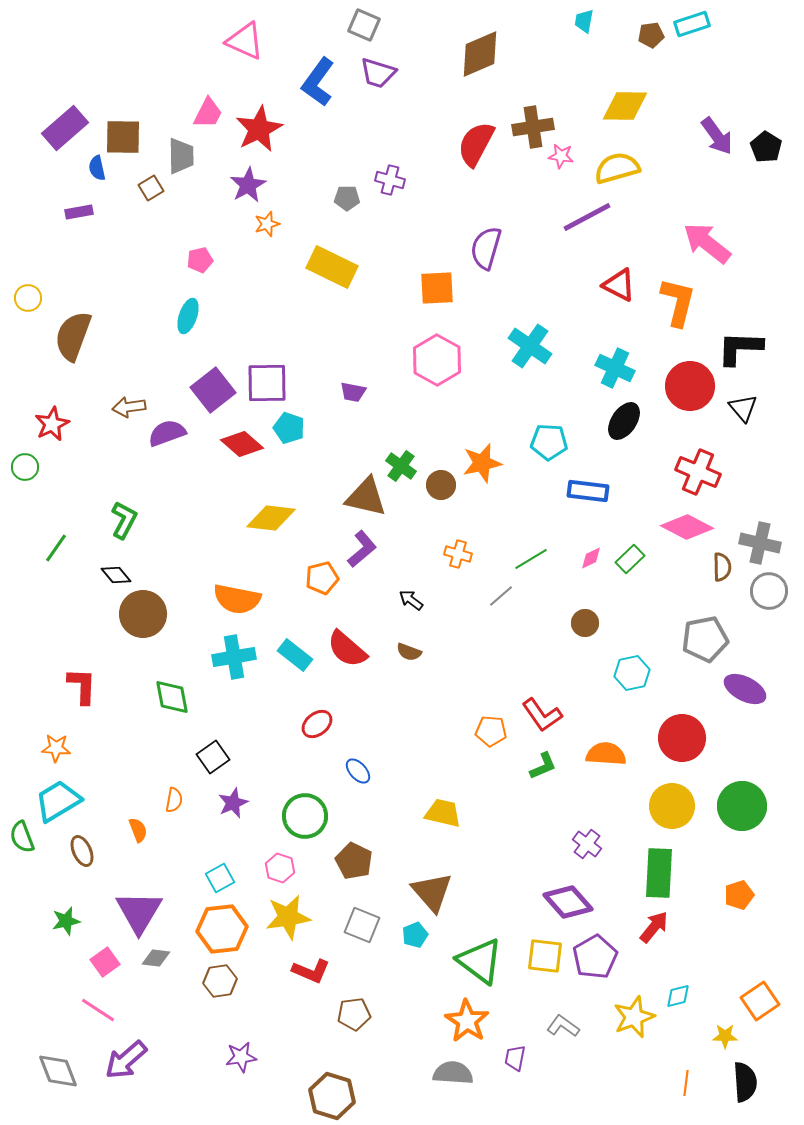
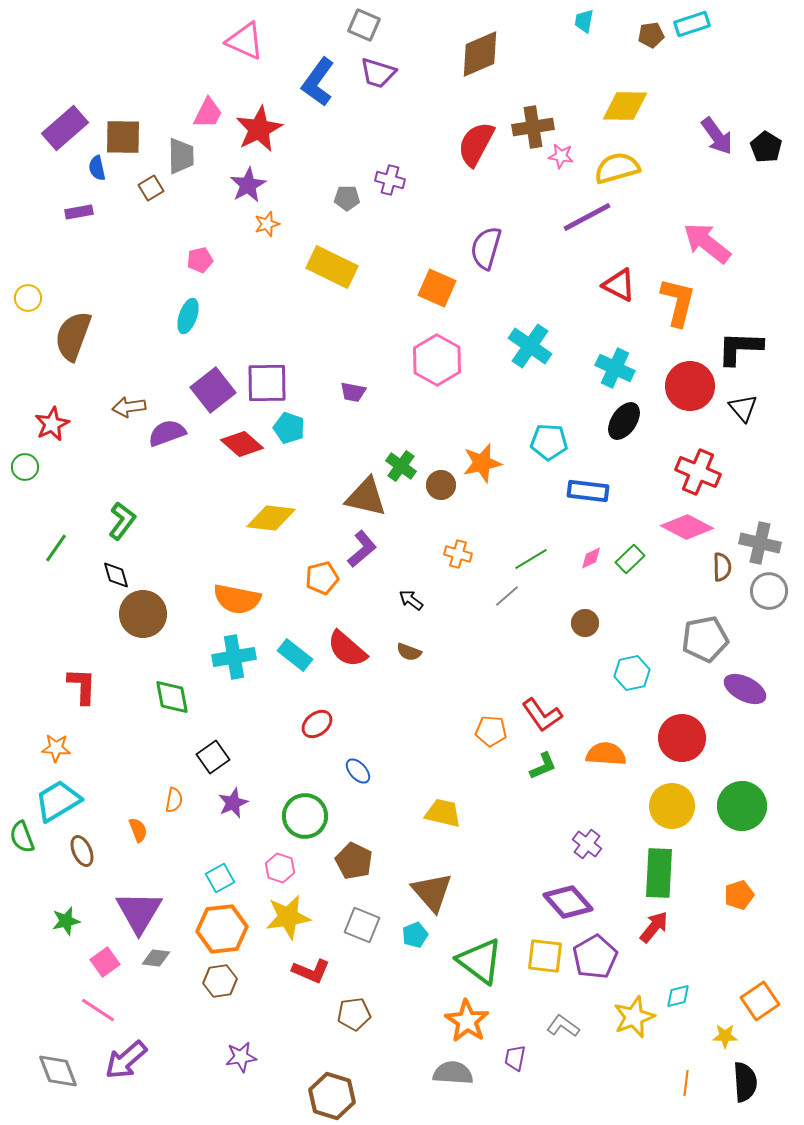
orange square at (437, 288): rotated 27 degrees clockwise
green L-shape at (124, 520): moved 2 px left, 1 px down; rotated 9 degrees clockwise
black diamond at (116, 575): rotated 24 degrees clockwise
gray line at (501, 596): moved 6 px right
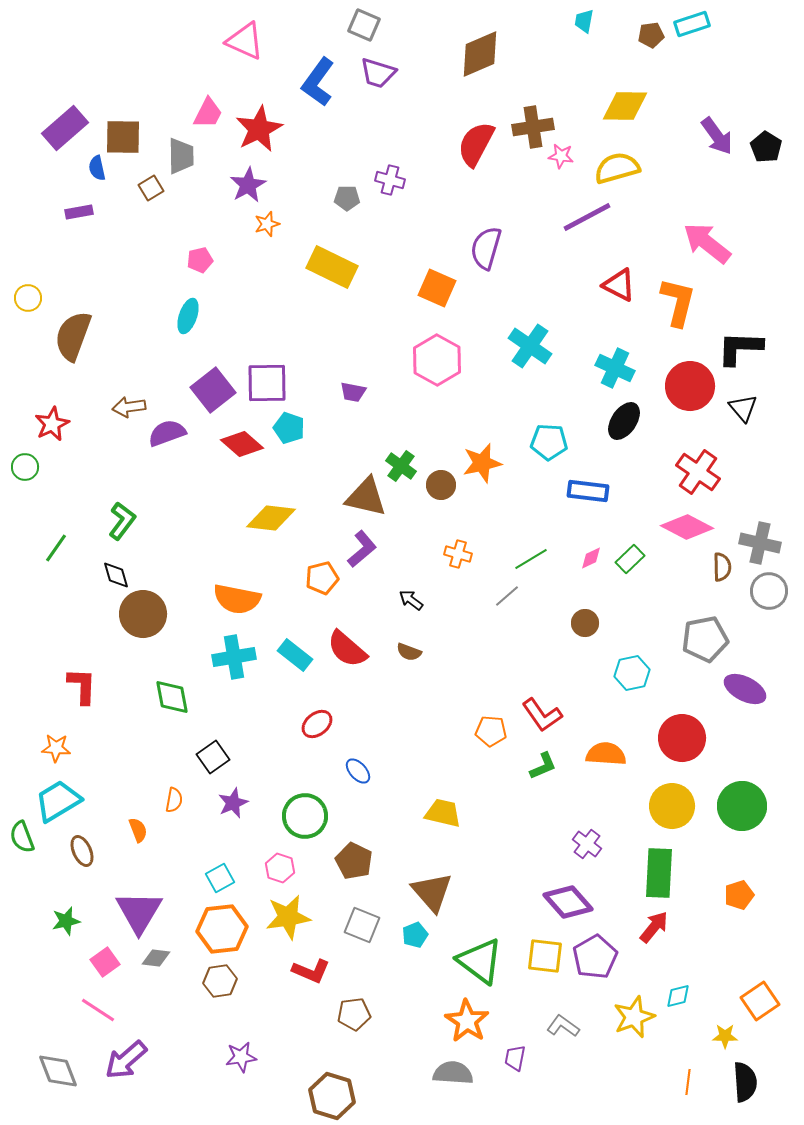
red cross at (698, 472): rotated 12 degrees clockwise
orange line at (686, 1083): moved 2 px right, 1 px up
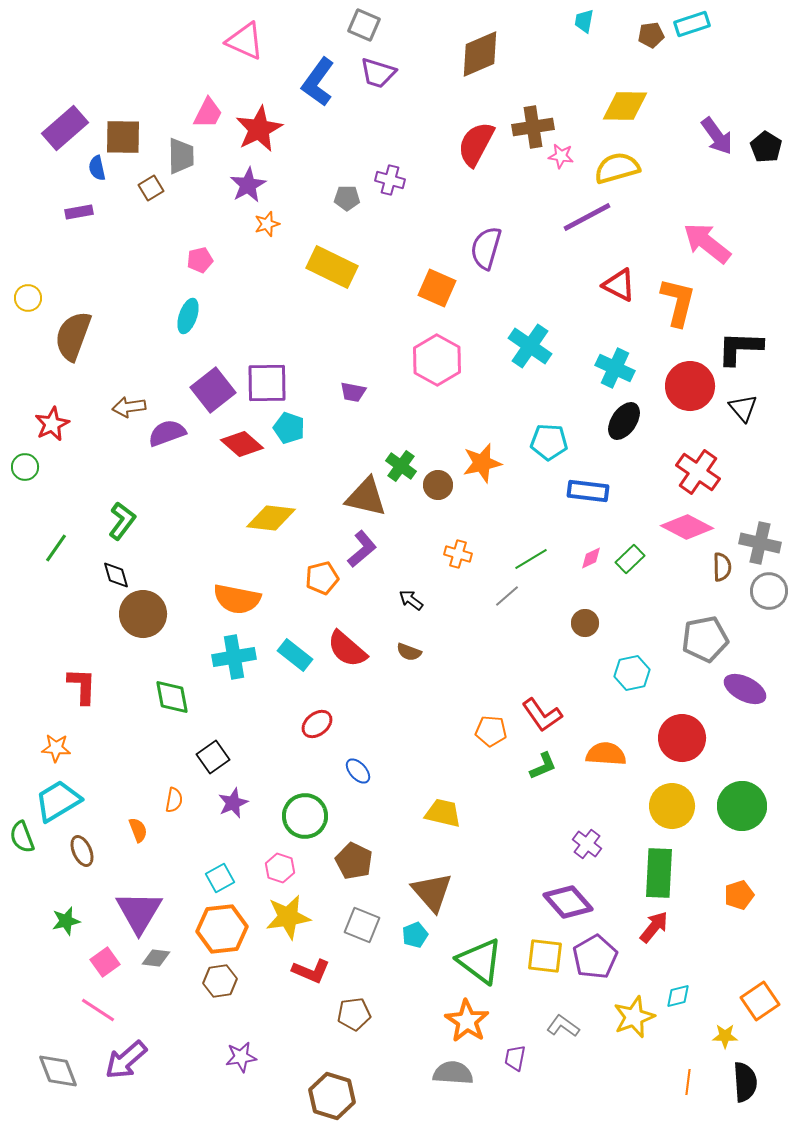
brown circle at (441, 485): moved 3 px left
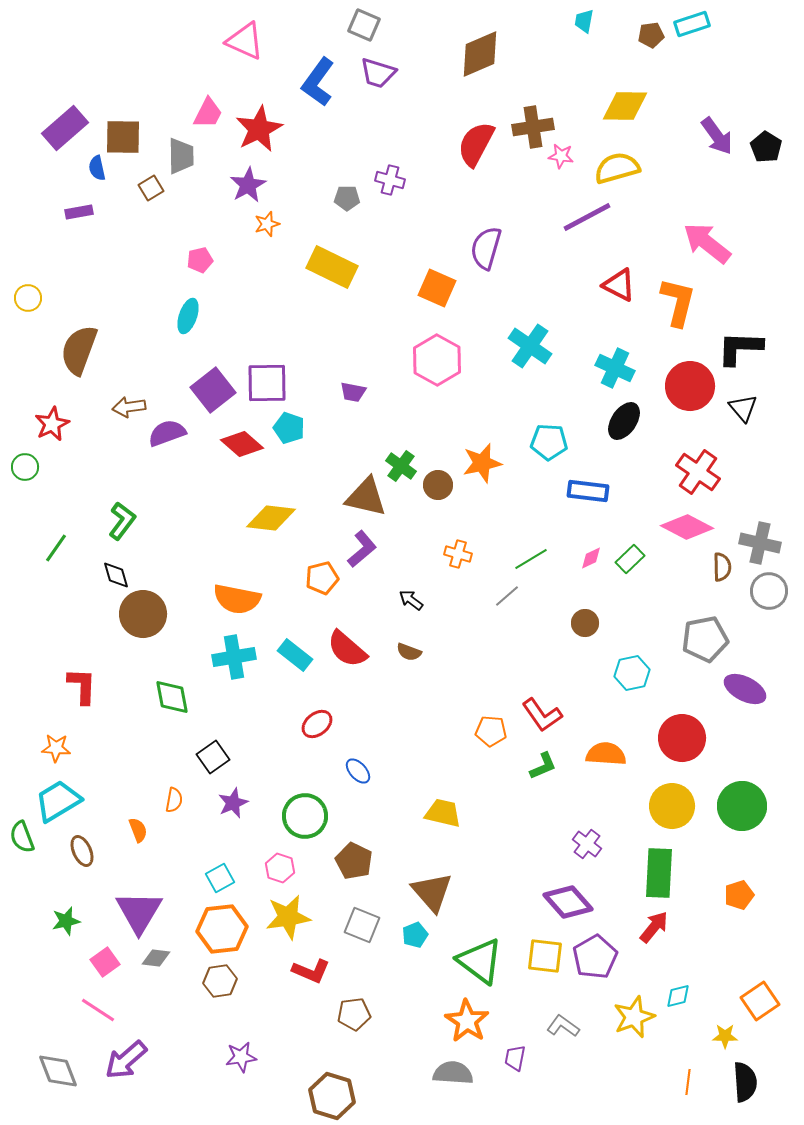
brown semicircle at (73, 336): moved 6 px right, 14 px down
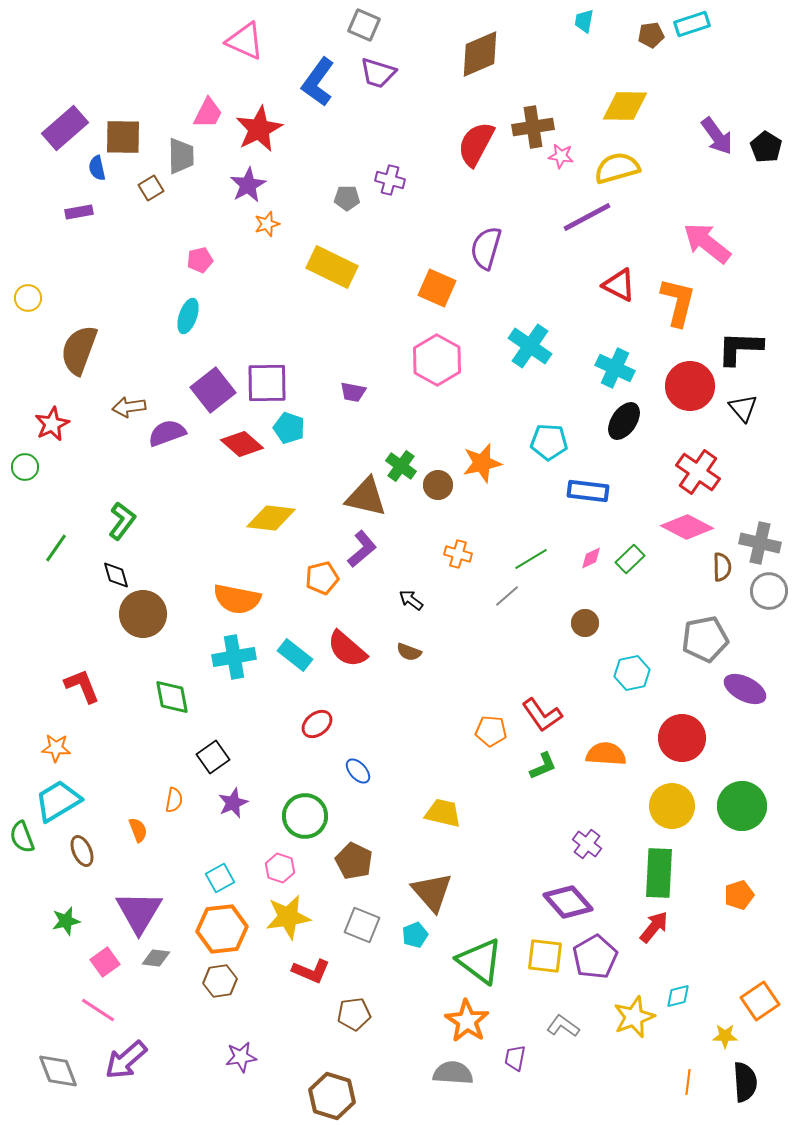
red L-shape at (82, 686): rotated 24 degrees counterclockwise
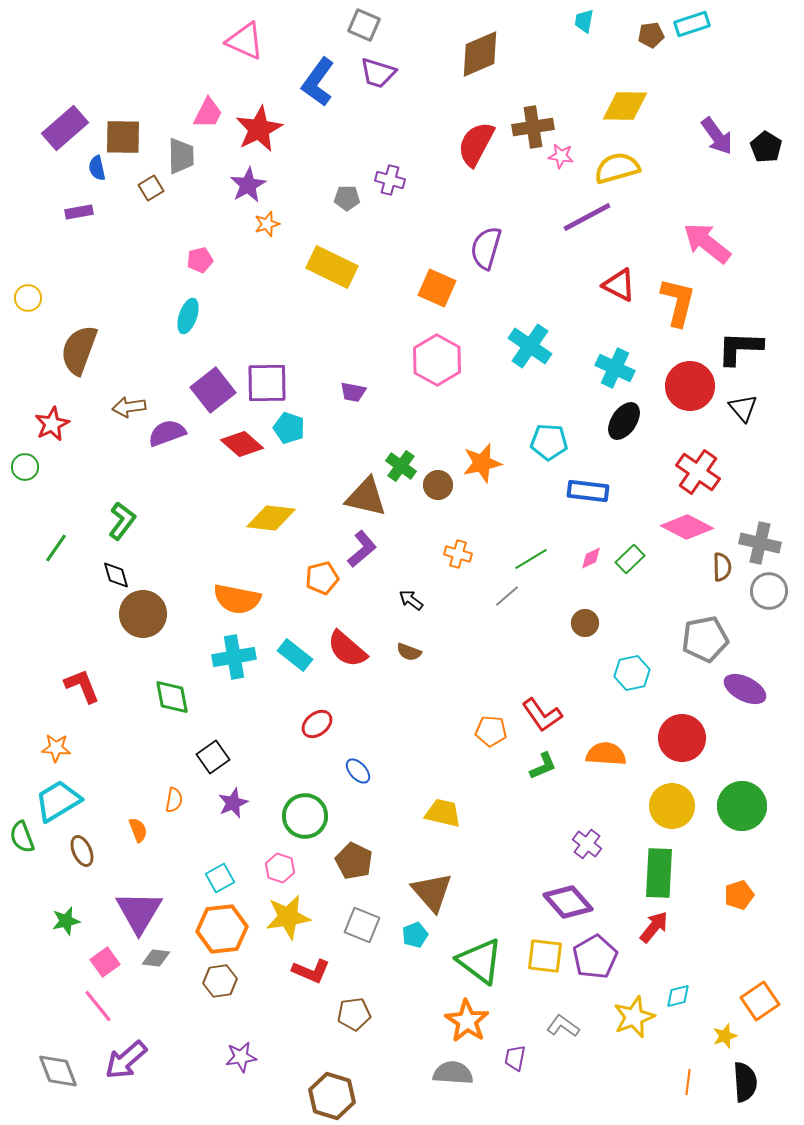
pink line at (98, 1010): moved 4 px up; rotated 18 degrees clockwise
yellow star at (725, 1036): rotated 20 degrees counterclockwise
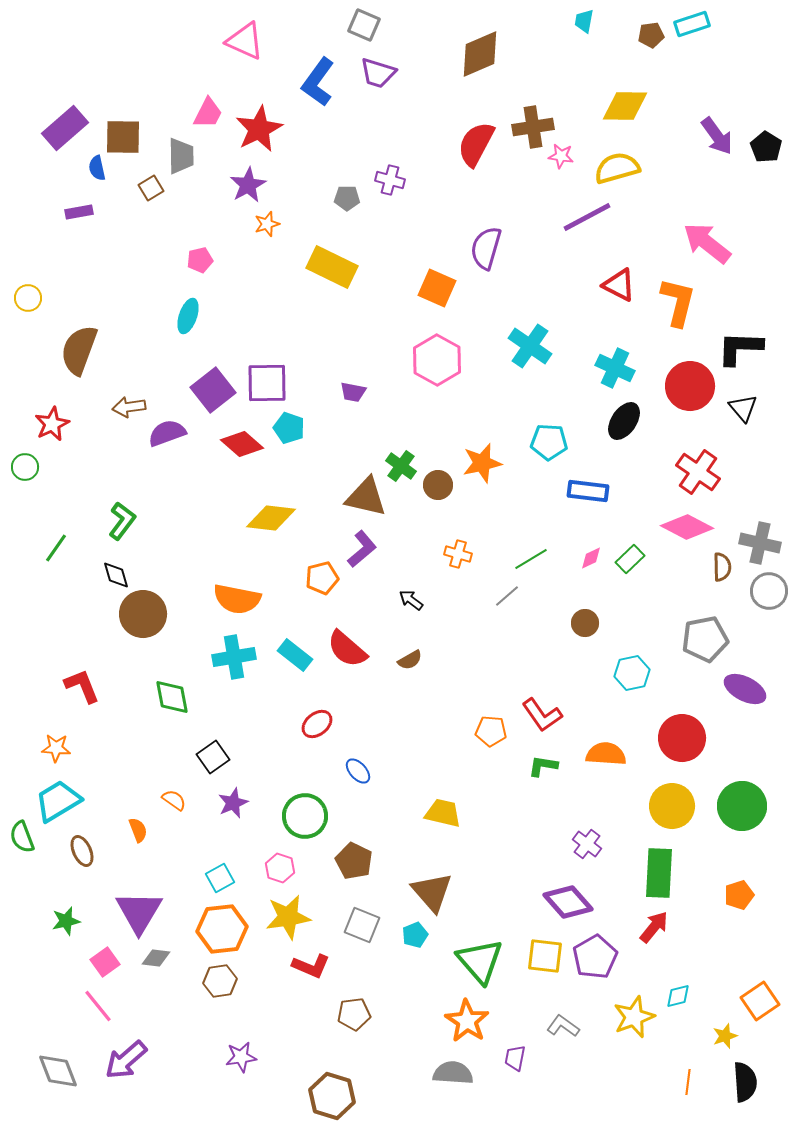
brown semicircle at (409, 652): moved 1 px right, 8 px down; rotated 50 degrees counterclockwise
green L-shape at (543, 766): rotated 148 degrees counterclockwise
orange semicircle at (174, 800): rotated 65 degrees counterclockwise
green triangle at (480, 961): rotated 12 degrees clockwise
red L-shape at (311, 971): moved 5 px up
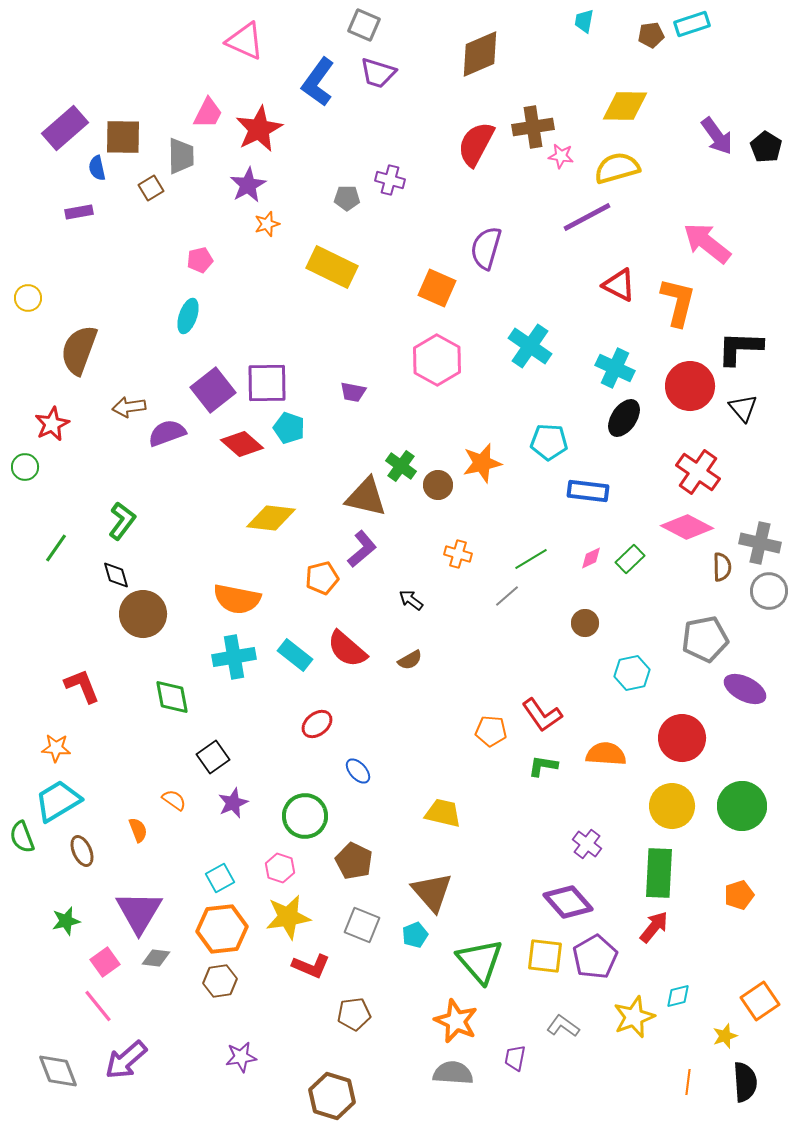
black ellipse at (624, 421): moved 3 px up
orange star at (467, 1021): moved 11 px left; rotated 9 degrees counterclockwise
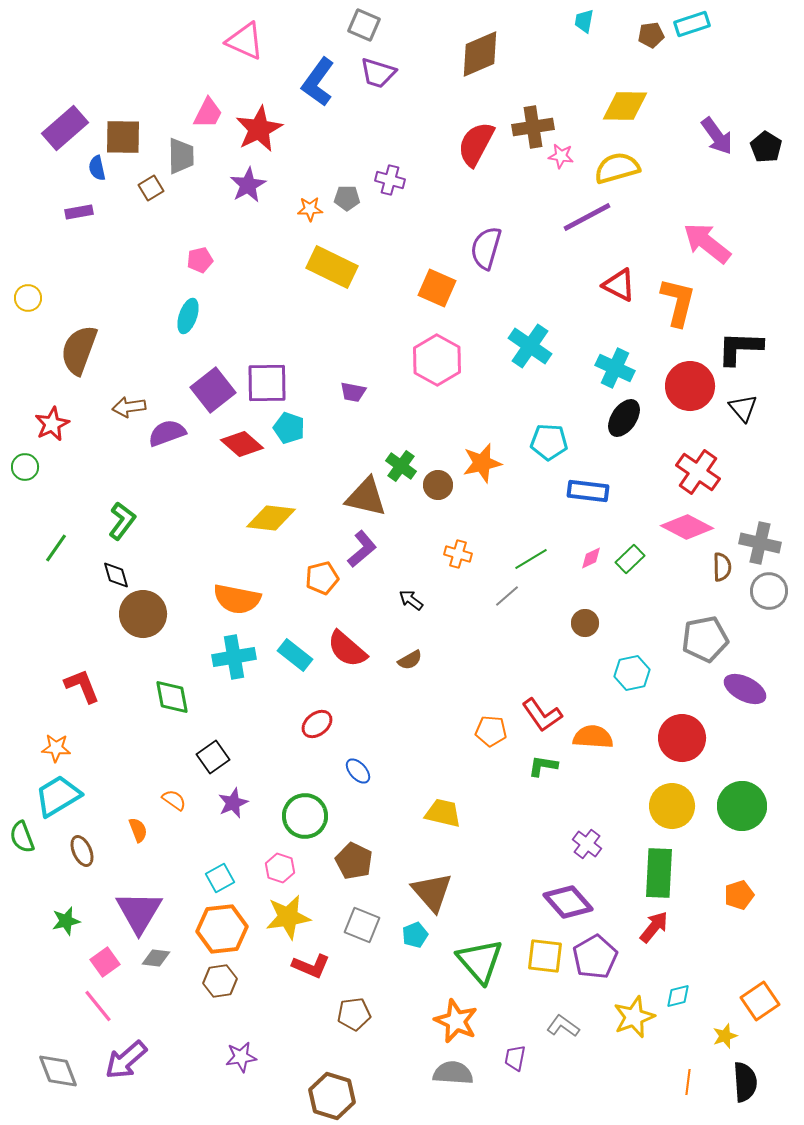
orange star at (267, 224): moved 43 px right, 15 px up; rotated 15 degrees clockwise
orange semicircle at (606, 754): moved 13 px left, 17 px up
cyan trapezoid at (58, 801): moved 5 px up
